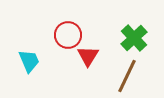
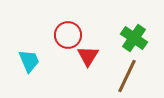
green cross: rotated 12 degrees counterclockwise
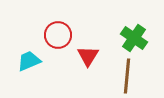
red circle: moved 10 px left
cyan trapezoid: rotated 90 degrees counterclockwise
brown line: rotated 20 degrees counterclockwise
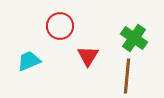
red circle: moved 2 px right, 9 px up
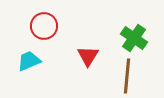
red circle: moved 16 px left
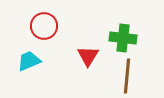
green cross: moved 11 px left; rotated 28 degrees counterclockwise
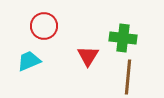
brown line: moved 1 px right, 1 px down
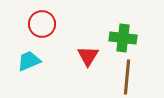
red circle: moved 2 px left, 2 px up
brown line: moved 1 px left
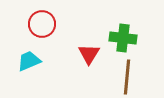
red triangle: moved 1 px right, 2 px up
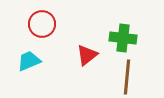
red triangle: moved 2 px left, 1 px down; rotated 20 degrees clockwise
